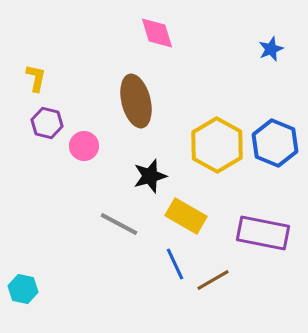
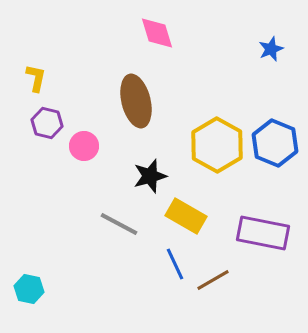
cyan hexagon: moved 6 px right
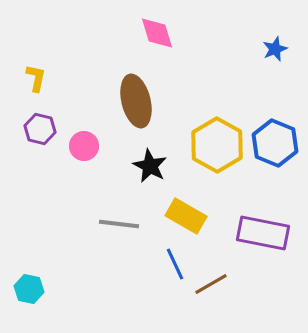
blue star: moved 4 px right
purple hexagon: moved 7 px left, 6 px down
black star: moved 10 px up; rotated 28 degrees counterclockwise
gray line: rotated 21 degrees counterclockwise
brown line: moved 2 px left, 4 px down
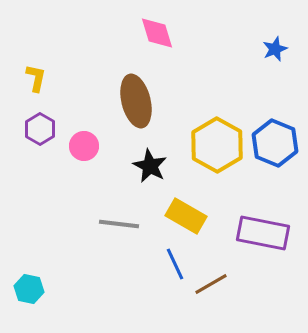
purple hexagon: rotated 16 degrees clockwise
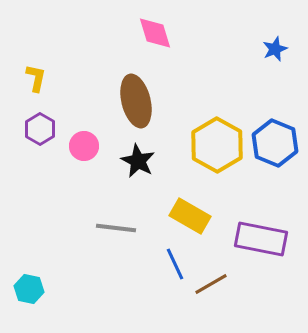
pink diamond: moved 2 px left
black star: moved 12 px left, 5 px up
yellow rectangle: moved 4 px right
gray line: moved 3 px left, 4 px down
purple rectangle: moved 2 px left, 6 px down
